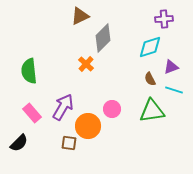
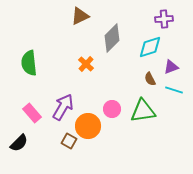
gray diamond: moved 9 px right
green semicircle: moved 8 px up
green triangle: moved 9 px left
brown square: moved 2 px up; rotated 21 degrees clockwise
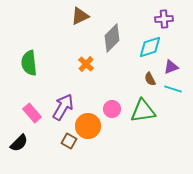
cyan line: moved 1 px left, 1 px up
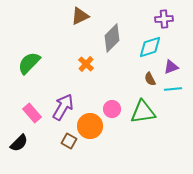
green semicircle: rotated 50 degrees clockwise
cyan line: rotated 24 degrees counterclockwise
green triangle: moved 1 px down
orange circle: moved 2 px right
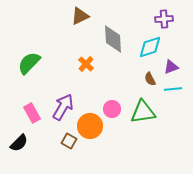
gray diamond: moved 1 px right, 1 px down; rotated 48 degrees counterclockwise
pink rectangle: rotated 12 degrees clockwise
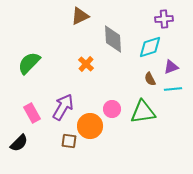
brown square: rotated 21 degrees counterclockwise
